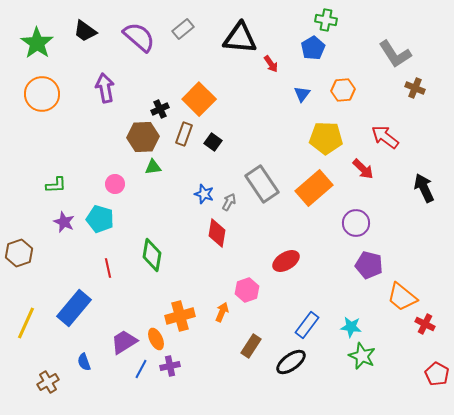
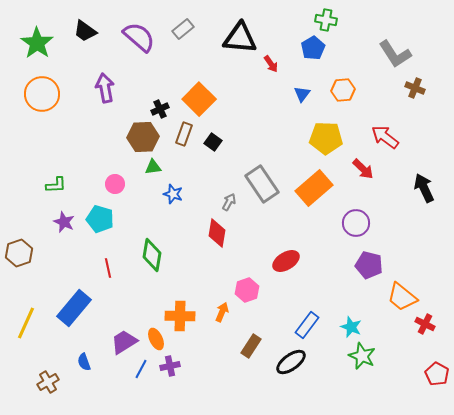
blue star at (204, 194): moved 31 px left
orange cross at (180, 316): rotated 16 degrees clockwise
cyan star at (351, 327): rotated 15 degrees clockwise
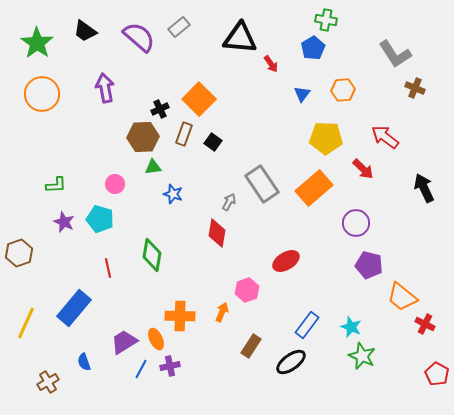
gray rectangle at (183, 29): moved 4 px left, 2 px up
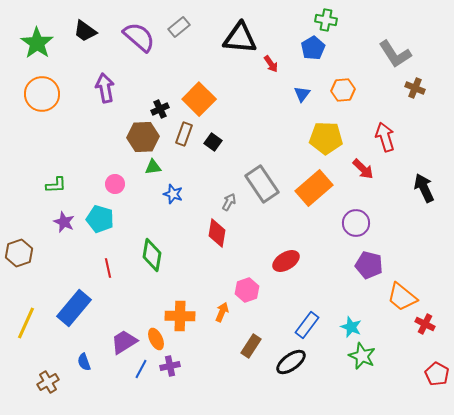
red arrow at (385, 137): rotated 36 degrees clockwise
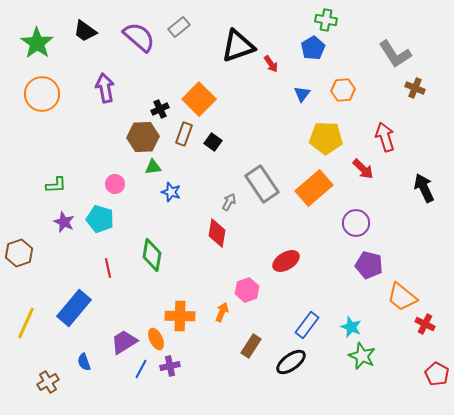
black triangle at (240, 38): moved 2 px left, 8 px down; rotated 24 degrees counterclockwise
blue star at (173, 194): moved 2 px left, 2 px up
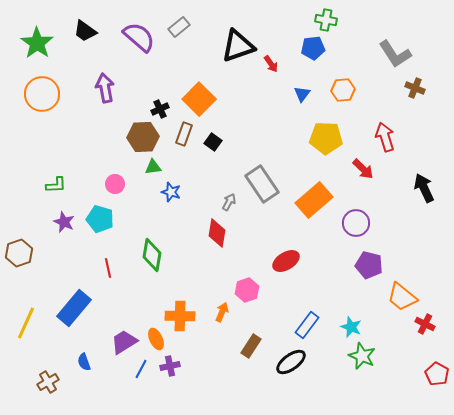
blue pentagon at (313, 48): rotated 25 degrees clockwise
orange rectangle at (314, 188): moved 12 px down
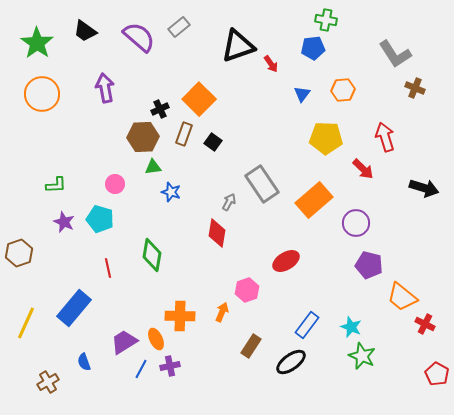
black arrow at (424, 188): rotated 132 degrees clockwise
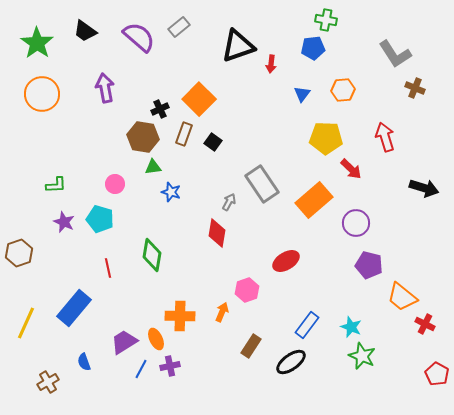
red arrow at (271, 64): rotated 42 degrees clockwise
brown hexagon at (143, 137): rotated 12 degrees clockwise
red arrow at (363, 169): moved 12 px left
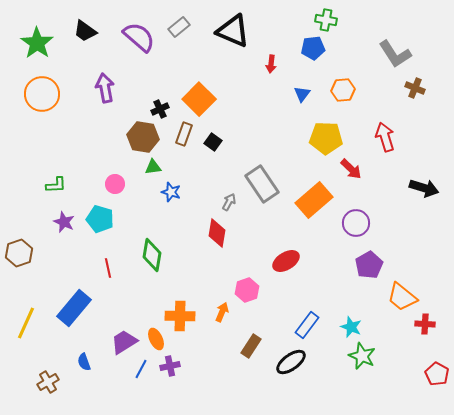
black triangle at (238, 46): moved 5 px left, 15 px up; rotated 42 degrees clockwise
purple pentagon at (369, 265): rotated 28 degrees clockwise
red cross at (425, 324): rotated 24 degrees counterclockwise
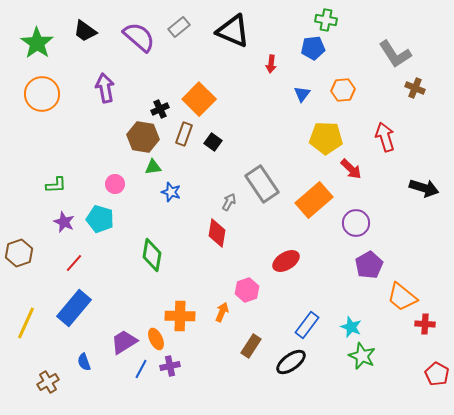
red line at (108, 268): moved 34 px left, 5 px up; rotated 54 degrees clockwise
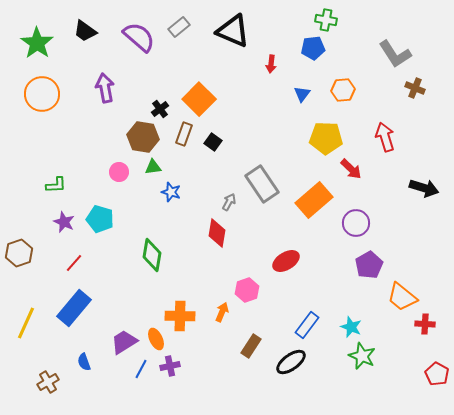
black cross at (160, 109): rotated 12 degrees counterclockwise
pink circle at (115, 184): moved 4 px right, 12 px up
